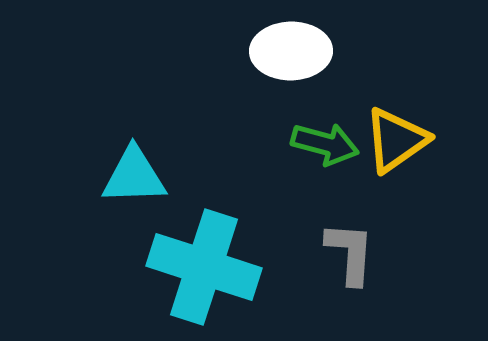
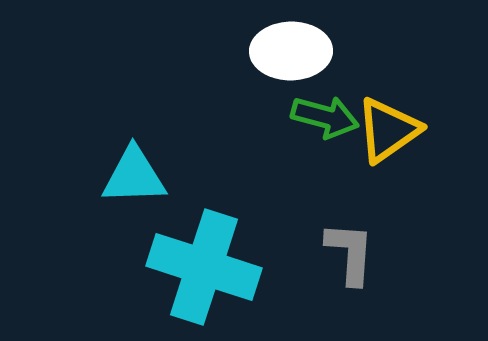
yellow triangle: moved 8 px left, 10 px up
green arrow: moved 27 px up
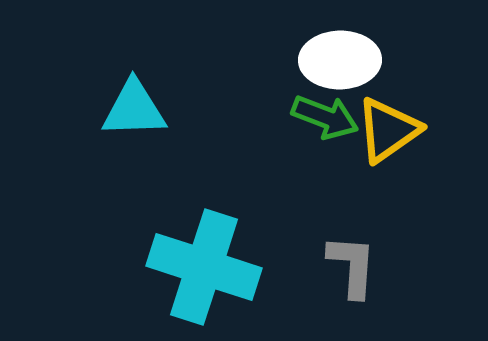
white ellipse: moved 49 px right, 9 px down
green arrow: rotated 6 degrees clockwise
cyan triangle: moved 67 px up
gray L-shape: moved 2 px right, 13 px down
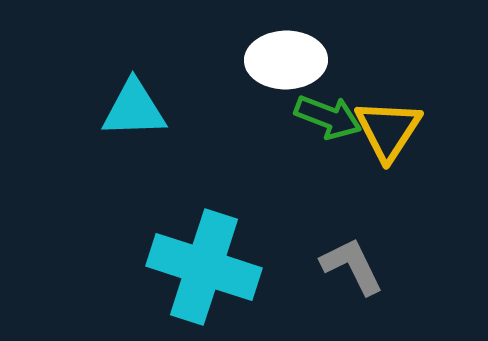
white ellipse: moved 54 px left
green arrow: moved 3 px right
yellow triangle: rotated 22 degrees counterclockwise
gray L-shape: rotated 30 degrees counterclockwise
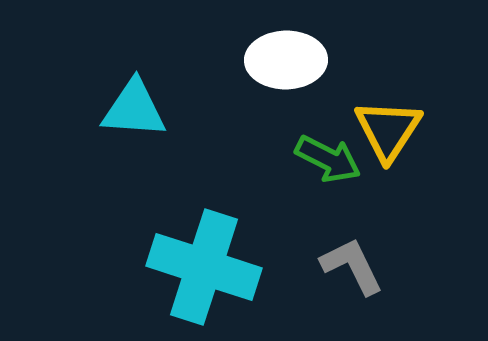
cyan triangle: rotated 6 degrees clockwise
green arrow: moved 42 px down; rotated 6 degrees clockwise
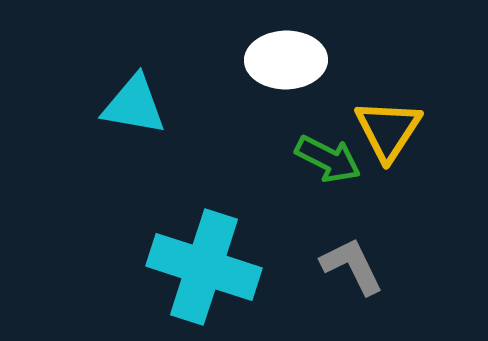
cyan triangle: moved 4 px up; rotated 6 degrees clockwise
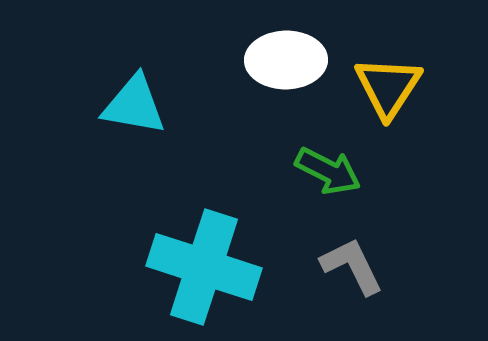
yellow triangle: moved 43 px up
green arrow: moved 12 px down
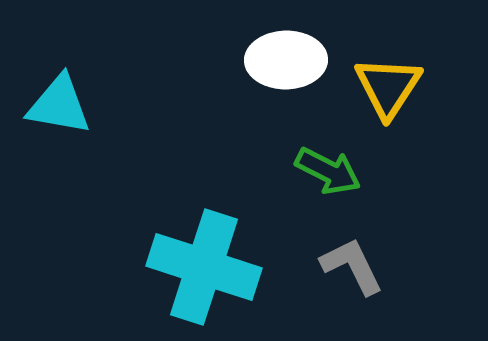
cyan triangle: moved 75 px left
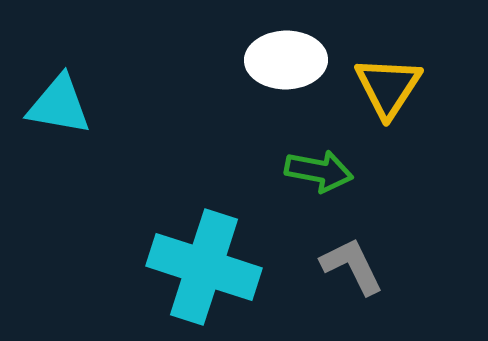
green arrow: moved 9 px left; rotated 16 degrees counterclockwise
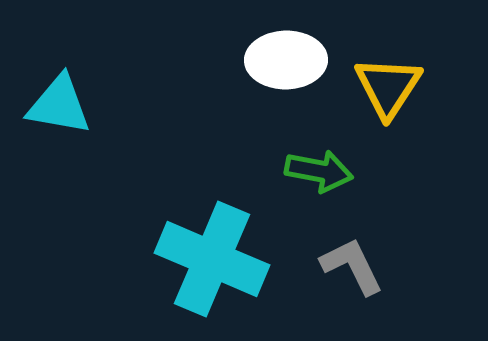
cyan cross: moved 8 px right, 8 px up; rotated 5 degrees clockwise
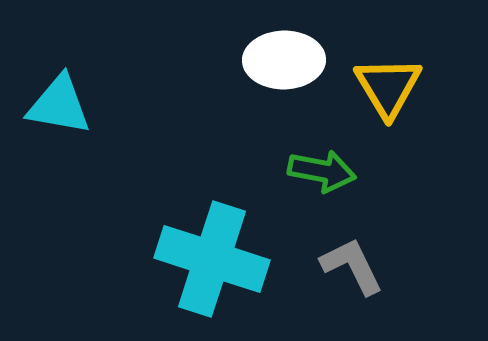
white ellipse: moved 2 px left
yellow triangle: rotated 4 degrees counterclockwise
green arrow: moved 3 px right
cyan cross: rotated 5 degrees counterclockwise
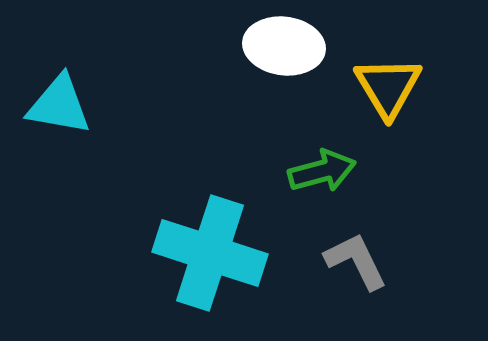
white ellipse: moved 14 px up; rotated 8 degrees clockwise
green arrow: rotated 26 degrees counterclockwise
cyan cross: moved 2 px left, 6 px up
gray L-shape: moved 4 px right, 5 px up
